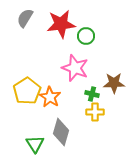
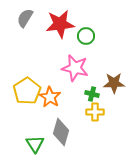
red star: moved 1 px left
pink star: rotated 8 degrees counterclockwise
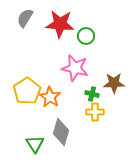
red star: rotated 12 degrees clockwise
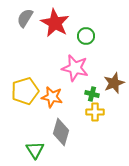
red star: moved 5 px left, 1 px up; rotated 24 degrees clockwise
brown star: rotated 20 degrees counterclockwise
yellow pentagon: moved 2 px left; rotated 16 degrees clockwise
orange star: moved 2 px right; rotated 20 degrees counterclockwise
green triangle: moved 6 px down
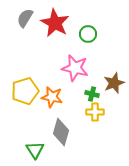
green circle: moved 2 px right, 2 px up
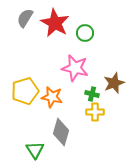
green circle: moved 3 px left, 1 px up
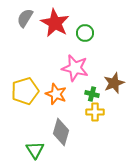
orange star: moved 4 px right, 3 px up; rotated 10 degrees clockwise
